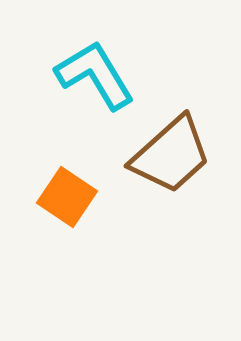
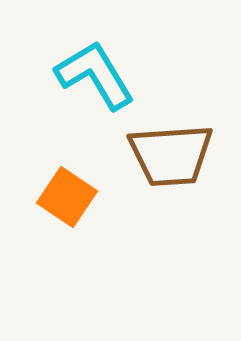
brown trapezoid: rotated 38 degrees clockwise
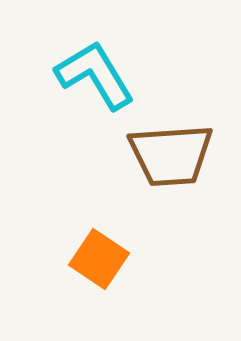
orange square: moved 32 px right, 62 px down
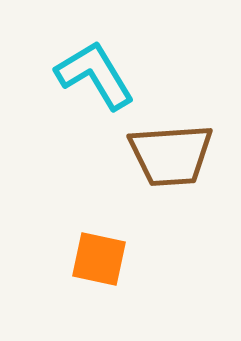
orange square: rotated 22 degrees counterclockwise
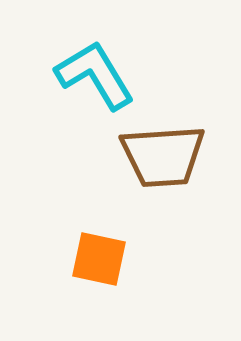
brown trapezoid: moved 8 px left, 1 px down
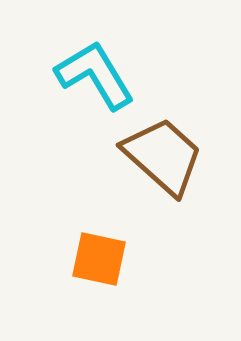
brown trapezoid: rotated 134 degrees counterclockwise
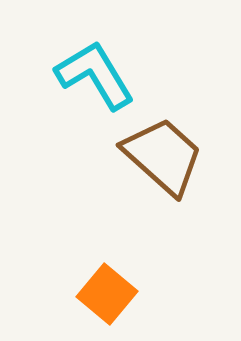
orange square: moved 8 px right, 35 px down; rotated 28 degrees clockwise
